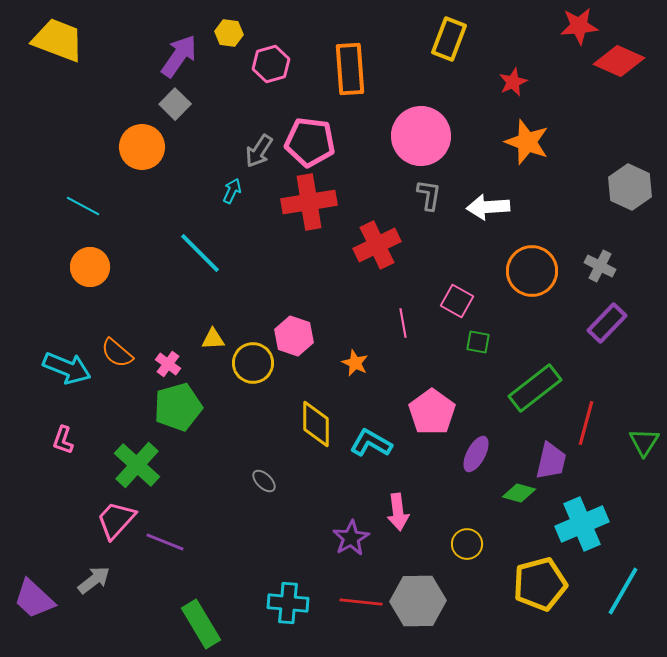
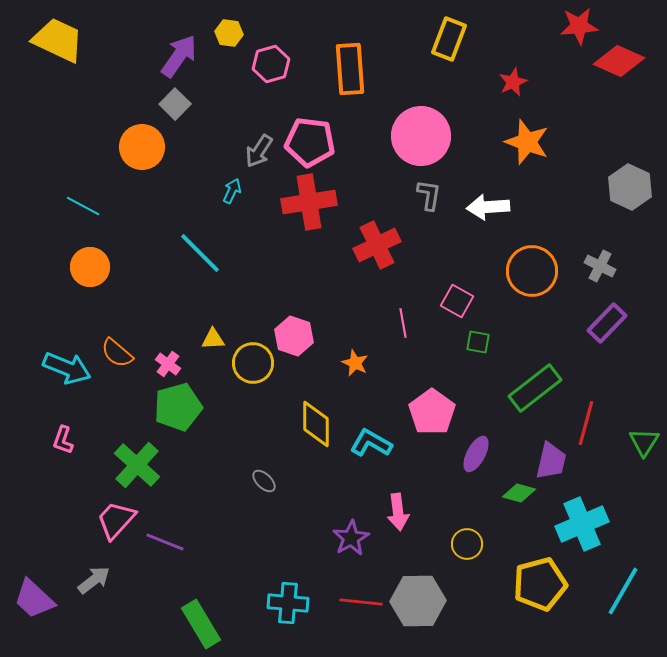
yellow trapezoid at (58, 40): rotated 4 degrees clockwise
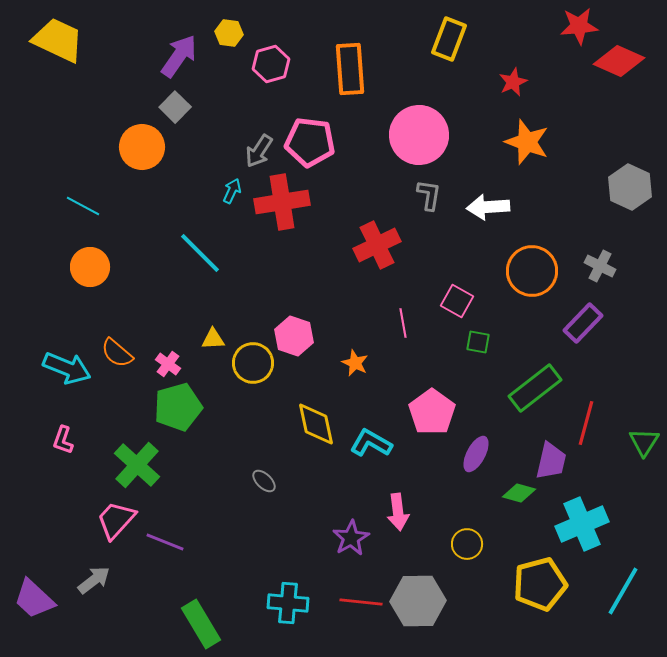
gray square at (175, 104): moved 3 px down
pink circle at (421, 136): moved 2 px left, 1 px up
red cross at (309, 202): moved 27 px left
purple rectangle at (607, 323): moved 24 px left
yellow diamond at (316, 424): rotated 12 degrees counterclockwise
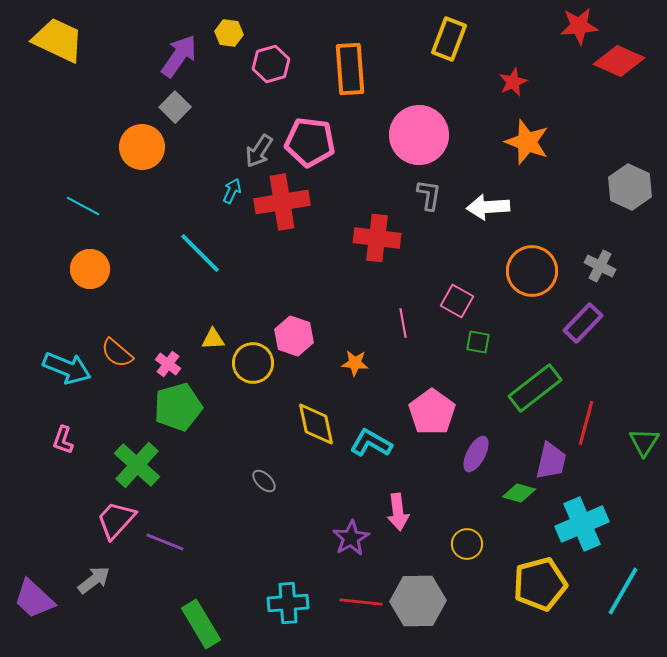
red cross at (377, 245): moved 7 px up; rotated 33 degrees clockwise
orange circle at (90, 267): moved 2 px down
orange star at (355, 363): rotated 20 degrees counterclockwise
cyan cross at (288, 603): rotated 9 degrees counterclockwise
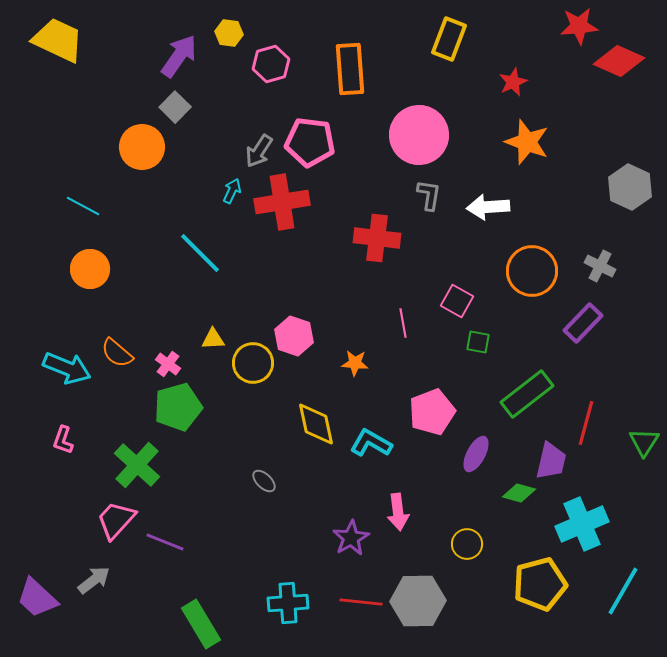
green rectangle at (535, 388): moved 8 px left, 6 px down
pink pentagon at (432, 412): rotated 15 degrees clockwise
purple trapezoid at (34, 599): moved 3 px right, 1 px up
